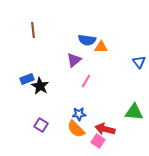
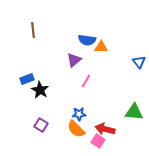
black star: moved 4 px down
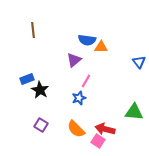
blue star: moved 16 px up; rotated 16 degrees counterclockwise
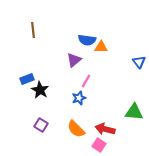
pink square: moved 1 px right, 4 px down
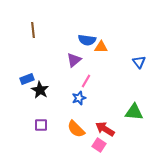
purple square: rotated 32 degrees counterclockwise
red arrow: rotated 18 degrees clockwise
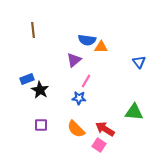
blue star: rotated 24 degrees clockwise
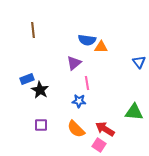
purple triangle: moved 3 px down
pink line: moved 1 px right, 2 px down; rotated 40 degrees counterclockwise
blue star: moved 3 px down
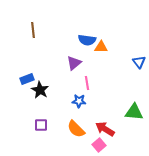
pink square: rotated 16 degrees clockwise
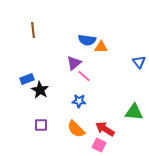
pink line: moved 3 px left, 7 px up; rotated 40 degrees counterclockwise
pink square: rotated 24 degrees counterclockwise
